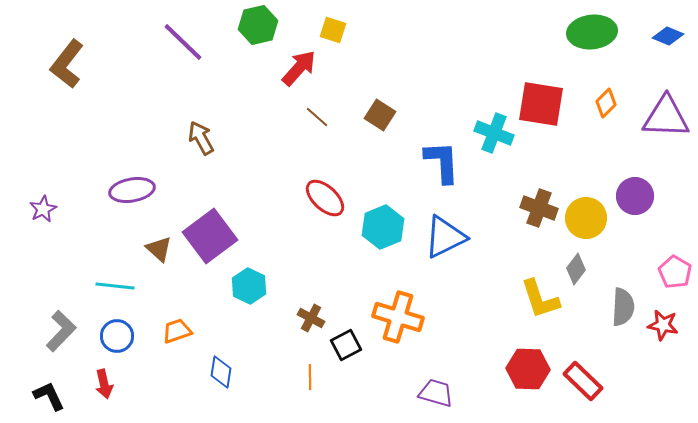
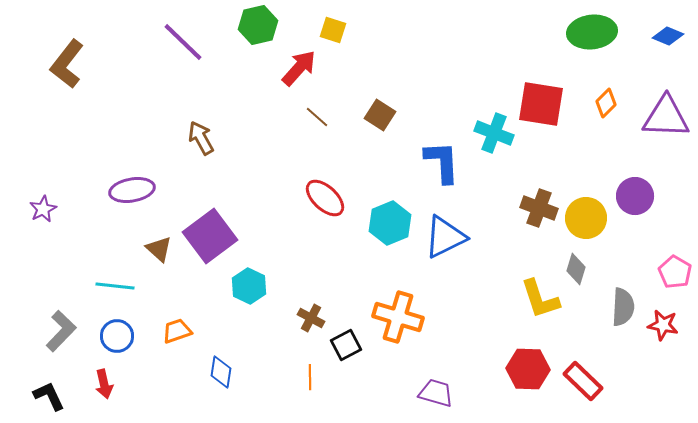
cyan hexagon at (383, 227): moved 7 px right, 4 px up
gray diamond at (576, 269): rotated 20 degrees counterclockwise
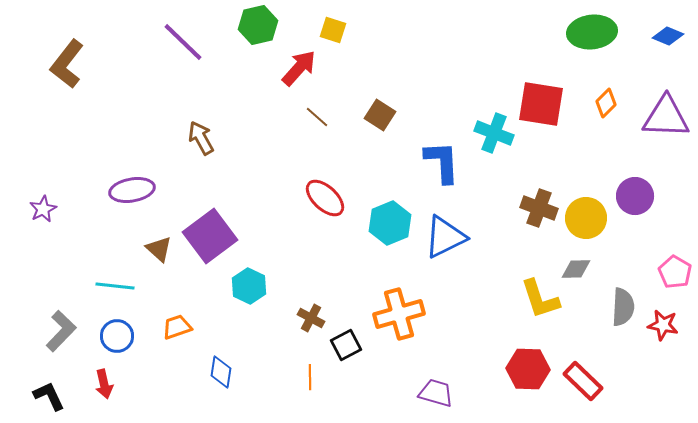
gray diamond at (576, 269): rotated 72 degrees clockwise
orange cross at (398, 317): moved 1 px right, 3 px up; rotated 33 degrees counterclockwise
orange trapezoid at (177, 331): moved 4 px up
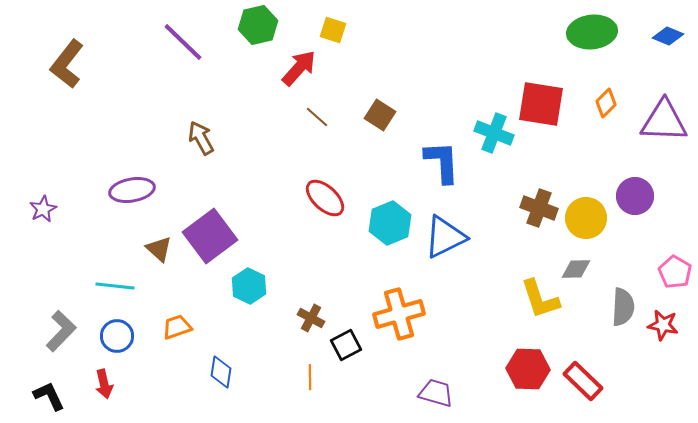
purple triangle at (666, 117): moved 2 px left, 4 px down
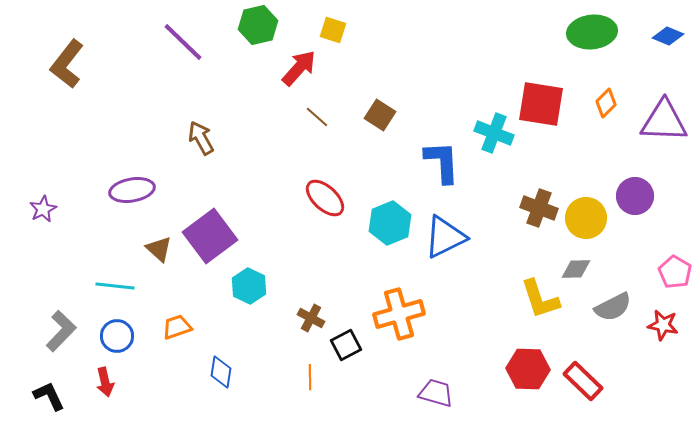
gray semicircle at (623, 307): moved 10 px left; rotated 60 degrees clockwise
red arrow at (104, 384): moved 1 px right, 2 px up
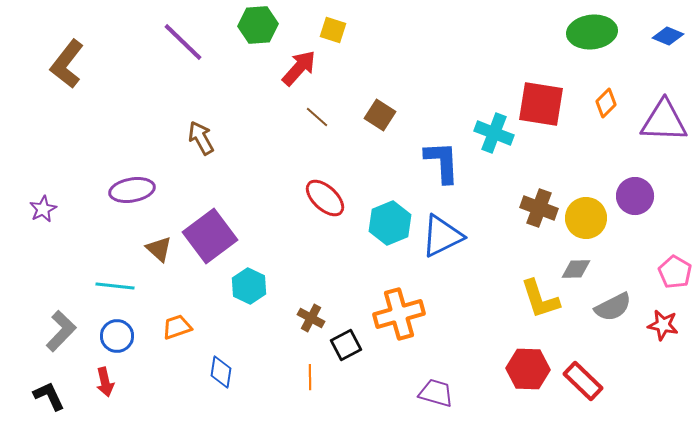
green hexagon at (258, 25): rotated 9 degrees clockwise
blue triangle at (445, 237): moved 3 px left, 1 px up
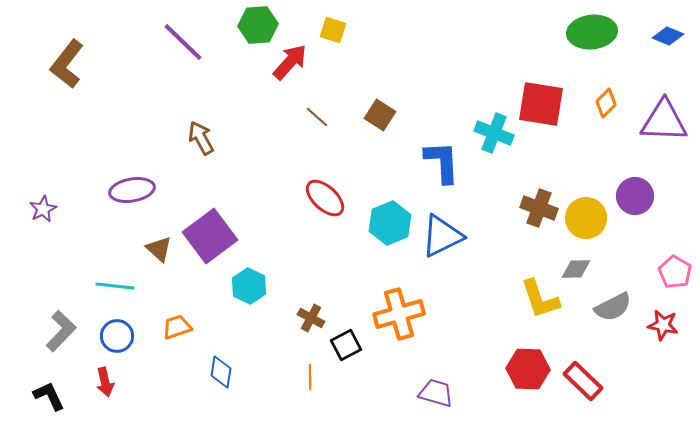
red arrow at (299, 68): moved 9 px left, 6 px up
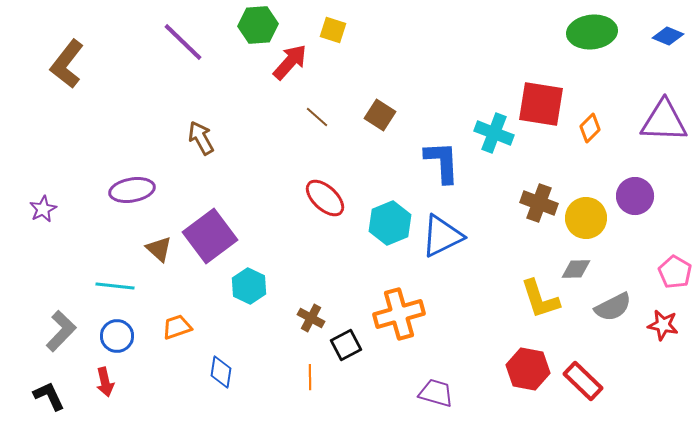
orange diamond at (606, 103): moved 16 px left, 25 px down
brown cross at (539, 208): moved 5 px up
red hexagon at (528, 369): rotated 9 degrees clockwise
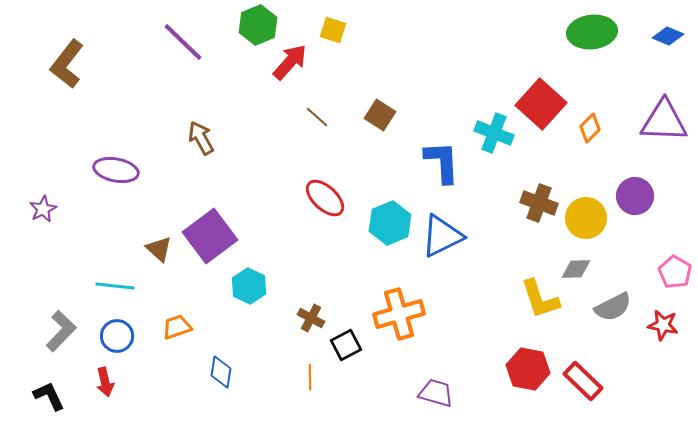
green hexagon at (258, 25): rotated 18 degrees counterclockwise
red square at (541, 104): rotated 33 degrees clockwise
purple ellipse at (132, 190): moved 16 px left, 20 px up; rotated 21 degrees clockwise
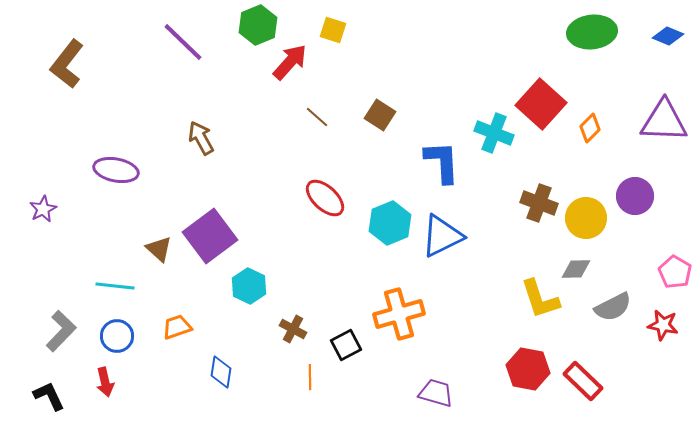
brown cross at (311, 318): moved 18 px left, 11 px down
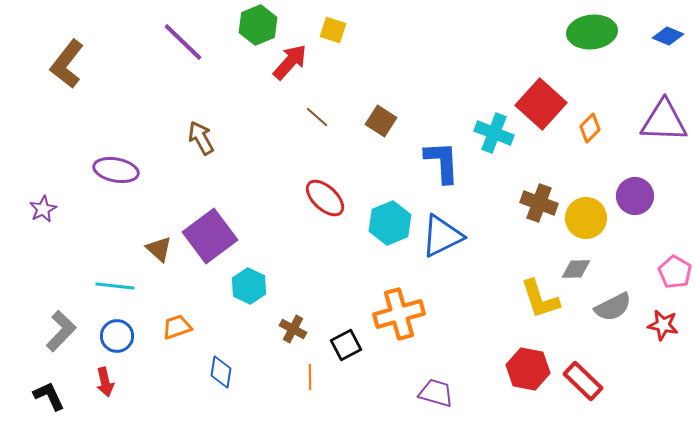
brown square at (380, 115): moved 1 px right, 6 px down
